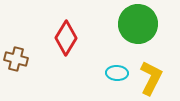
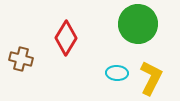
brown cross: moved 5 px right
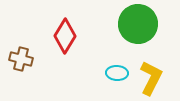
red diamond: moved 1 px left, 2 px up
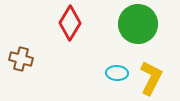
red diamond: moved 5 px right, 13 px up
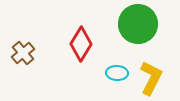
red diamond: moved 11 px right, 21 px down
brown cross: moved 2 px right, 6 px up; rotated 35 degrees clockwise
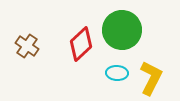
green circle: moved 16 px left, 6 px down
red diamond: rotated 16 degrees clockwise
brown cross: moved 4 px right, 7 px up; rotated 15 degrees counterclockwise
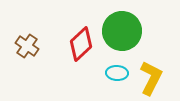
green circle: moved 1 px down
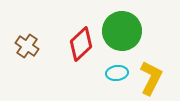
cyan ellipse: rotated 10 degrees counterclockwise
